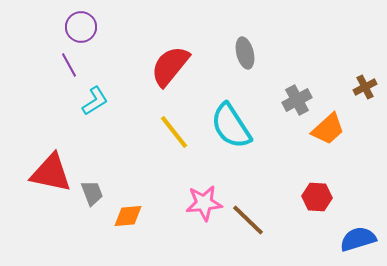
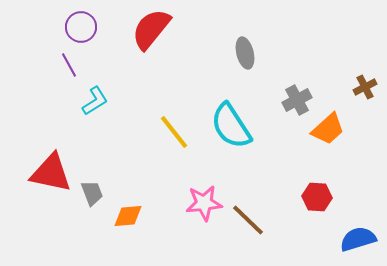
red semicircle: moved 19 px left, 37 px up
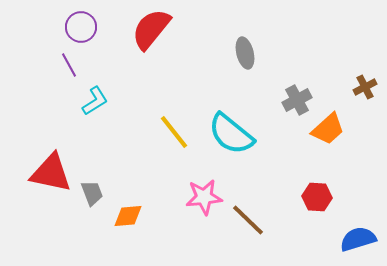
cyan semicircle: moved 8 px down; rotated 18 degrees counterclockwise
pink star: moved 6 px up
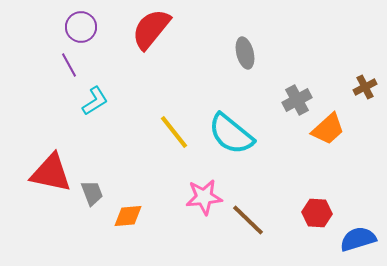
red hexagon: moved 16 px down
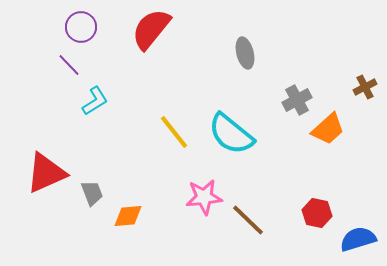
purple line: rotated 15 degrees counterclockwise
red triangle: moved 5 px left; rotated 36 degrees counterclockwise
red hexagon: rotated 8 degrees clockwise
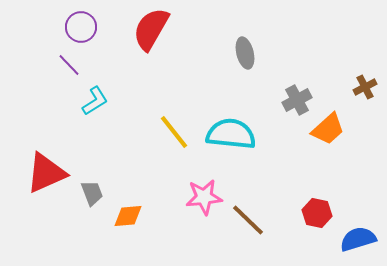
red semicircle: rotated 9 degrees counterclockwise
cyan semicircle: rotated 147 degrees clockwise
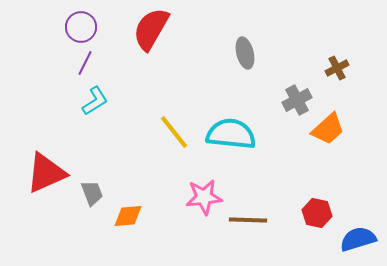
purple line: moved 16 px right, 2 px up; rotated 70 degrees clockwise
brown cross: moved 28 px left, 19 px up
brown line: rotated 42 degrees counterclockwise
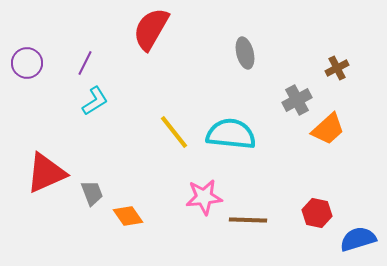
purple circle: moved 54 px left, 36 px down
orange diamond: rotated 60 degrees clockwise
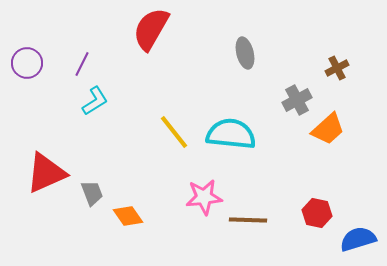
purple line: moved 3 px left, 1 px down
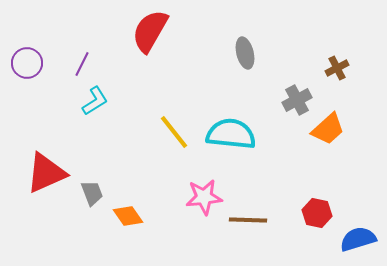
red semicircle: moved 1 px left, 2 px down
